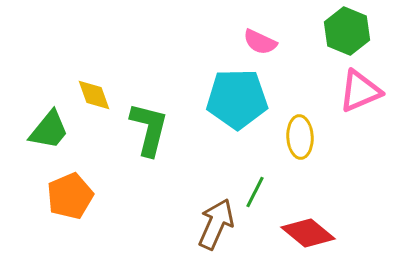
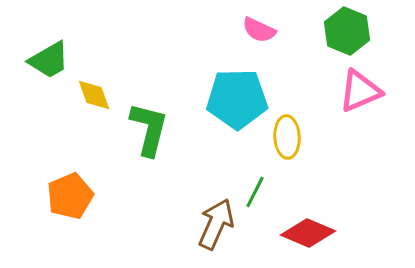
pink semicircle: moved 1 px left, 12 px up
green trapezoid: moved 70 px up; rotated 21 degrees clockwise
yellow ellipse: moved 13 px left
red diamond: rotated 16 degrees counterclockwise
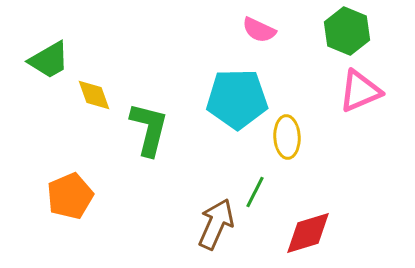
red diamond: rotated 40 degrees counterclockwise
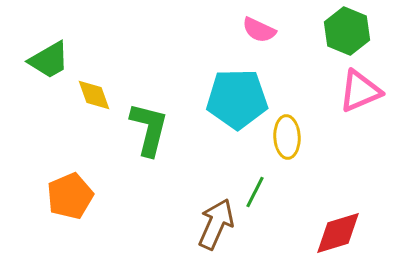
red diamond: moved 30 px right
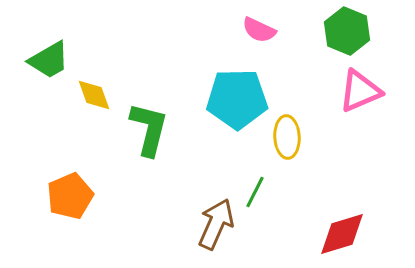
red diamond: moved 4 px right, 1 px down
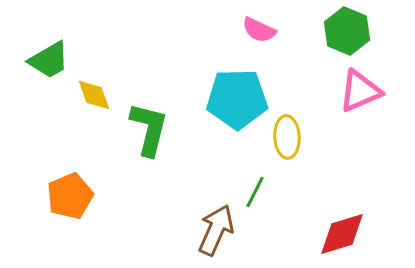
brown arrow: moved 6 px down
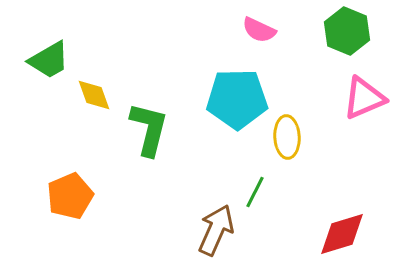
pink triangle: moved 4 px right, 7 px down
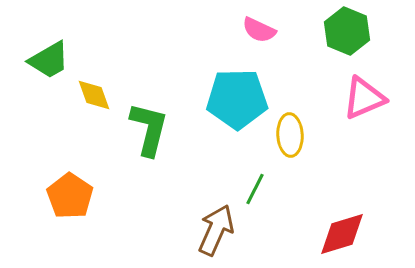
yellow ellipse: moved 3 px right, 2 px up
green line: moved 3 px up
orange pentagon: rotated 15 degrees counterclockwise
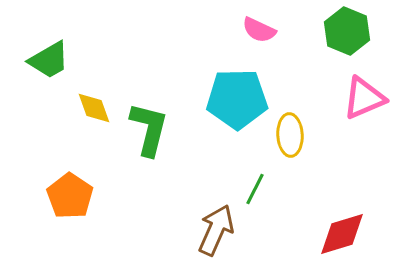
yellow diamond: moved 13 px down
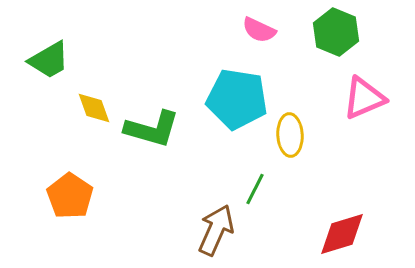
green hexagon: moved 11 px left, 1 px down
cyan pentagon: rotated 10 degrees clockwise
green L-shape: moved 3 px right; rotated 92 degrees clockwise
